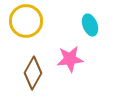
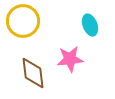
yellow circle: moved 3 px left
brown diamond: rotated 36 degrees counterclockwise
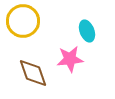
cyan ellipse: moved 3 px left, 6 px down
brown diamond: rotated 12 degrees counterclockwise
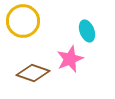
pink star: rotated 16 degrees counterclockwise
brown diamond: rotated 52 degrees counterclockwise
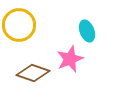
yellow circle: moved 4 px left, 4 px down
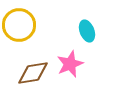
pink star: moved 5 px down
brown diamond: rotated 28 degrees counterclockwise
